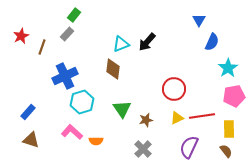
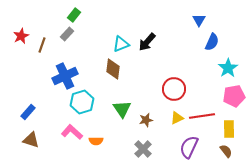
brown line: moved 2 px up
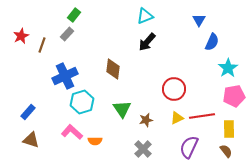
cyan triangle: moved 24 px right, 28 px up
orange semicircle: moved 1 px left
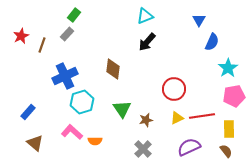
brown triangle: moved 4 px right, 3 px down; rotated 24 degrees clockwise
purple semicircle: rotated 40 degrees clockwise
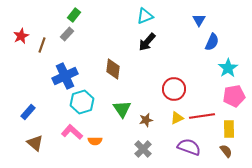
purple semicircle: rotated 45 degrees clockwise
